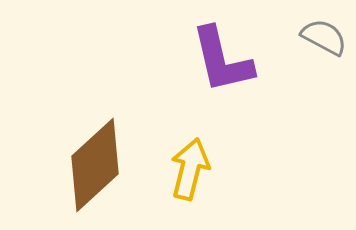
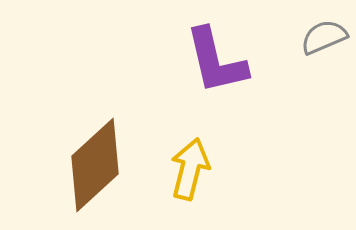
gray semicircle: rotated 51 degrees counterclockwise
purple L-shape: moved 6 px left, 1 px down
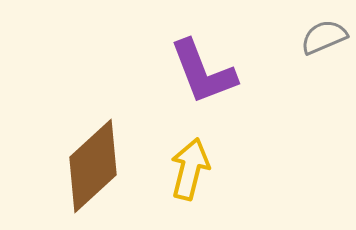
purple L-shape: moved 13 px left, 11 px down; rotated 8 degrees counterclockwise
brown diamond: moved 2 px left, 1 px down
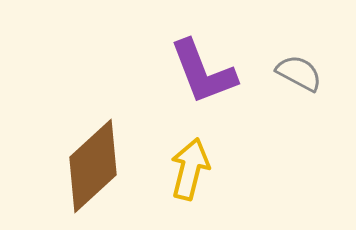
gray semicircle: moved 25 px left, 36 px down; rotated 51 degrees clockwise
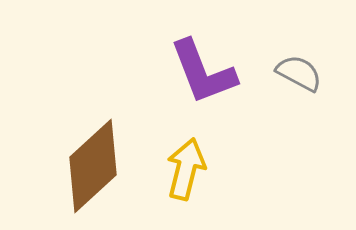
yellow arrow: moved 4 px left
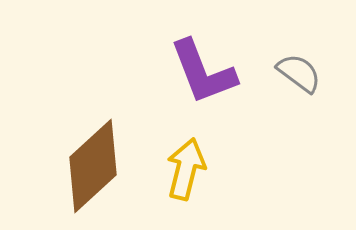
gray semicircle: rotated 9 degrees clockwise
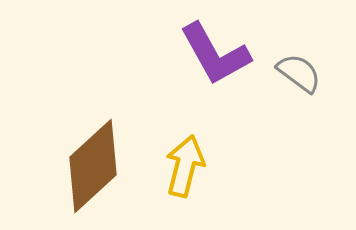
purple L-shape: moved 12 px right, 18 px up; rotated 8 degrees counterclockwise
yellow arrow: moved 1 px left, 3 px up
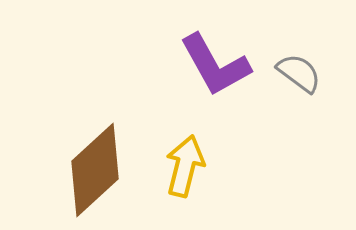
purple L-shape: moved 11 px down
brown diamond: moved 2 px right, 4 px down
